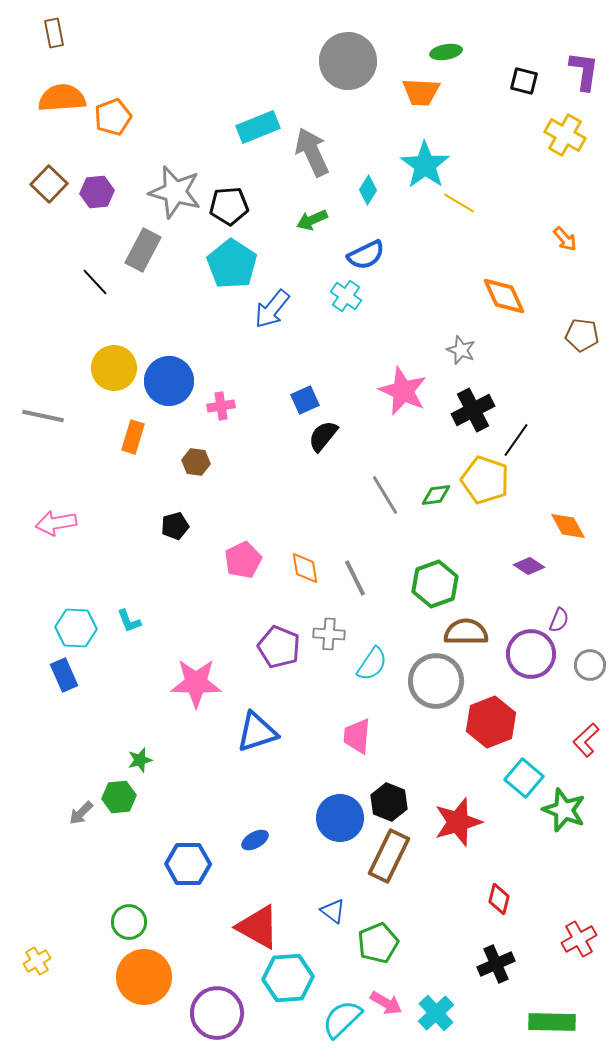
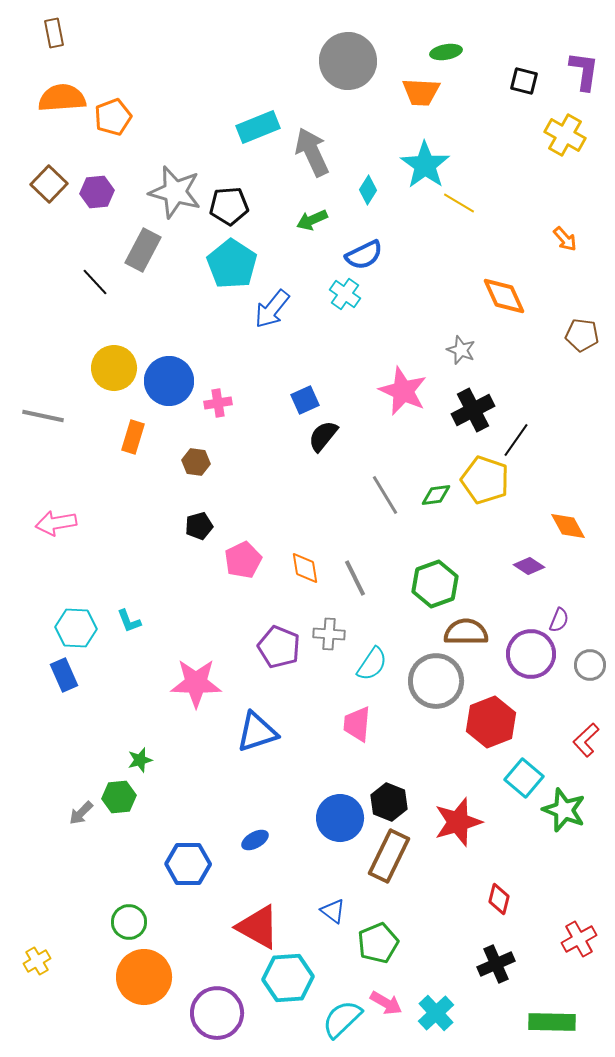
blue semicircle at (366, 255): moved 2 px left
cyan cross at (346, 296): moved 1 px left, 2 px up
pink cross at (221, 406): moved 3 px left, 3 px up
black pentagon at (175, 526): moved 24 px right
pink trapezoid at (357, 736): moved 12 px up
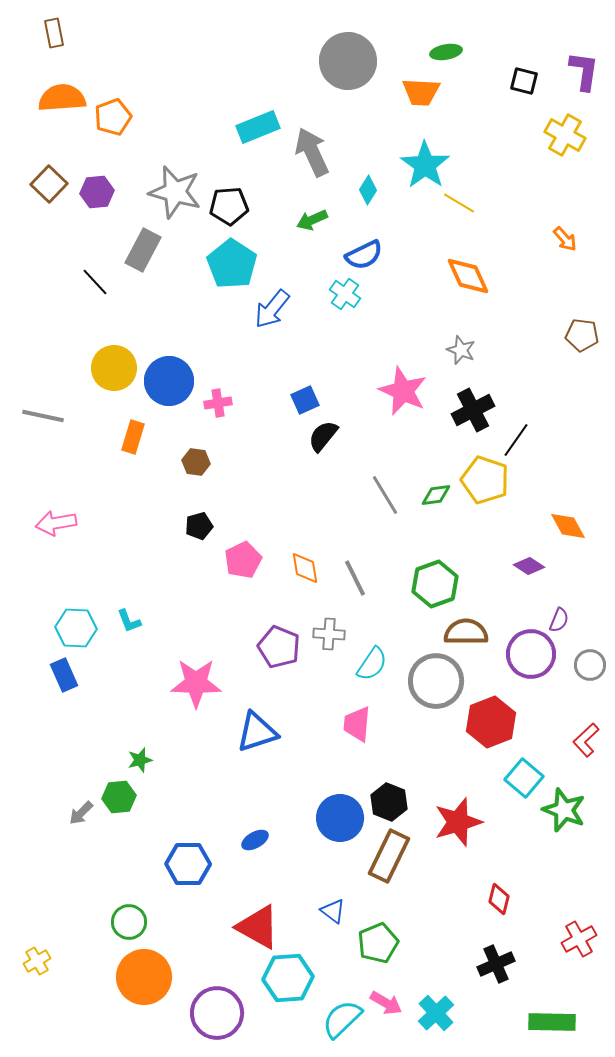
orange diamond at (504, 296): moved 36 px left, 20 px up
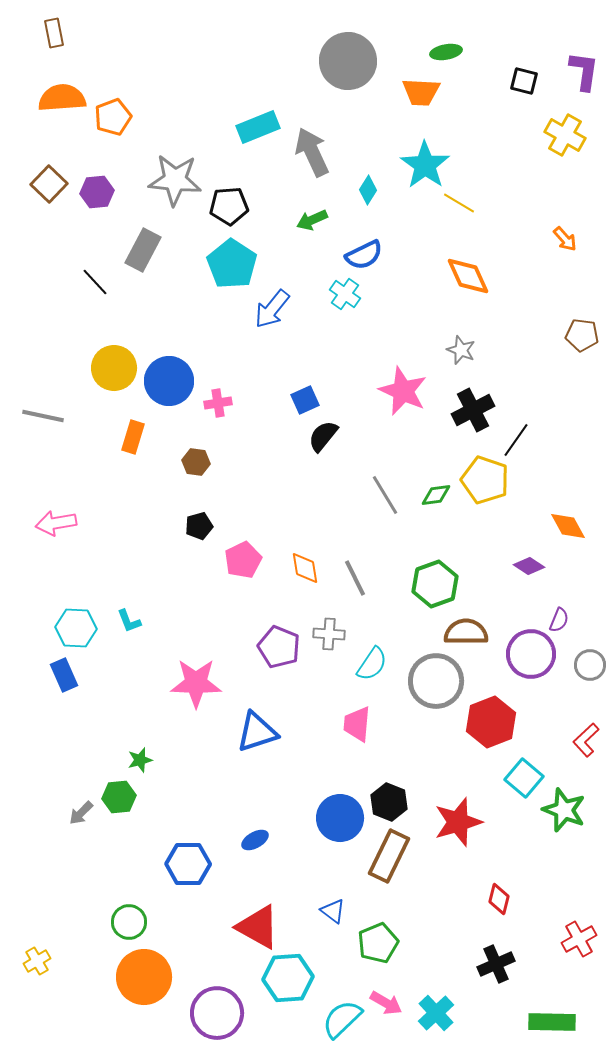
gray star at (175, 192): moved 12 px up; rotated 10 degrees counterclockwise
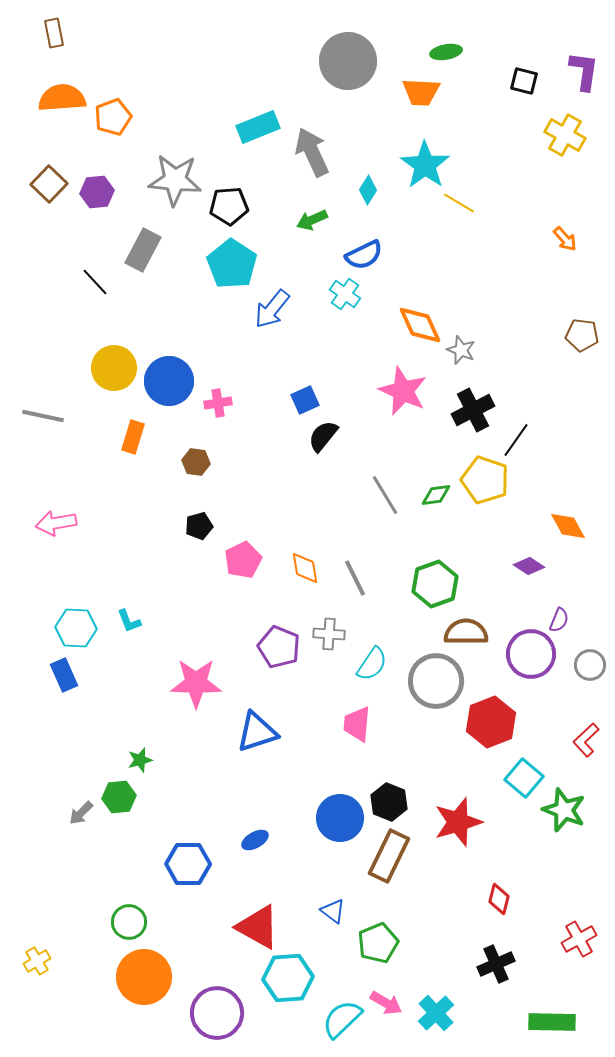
orange diamond at (468, 276): moved 48 px left, 49 px down
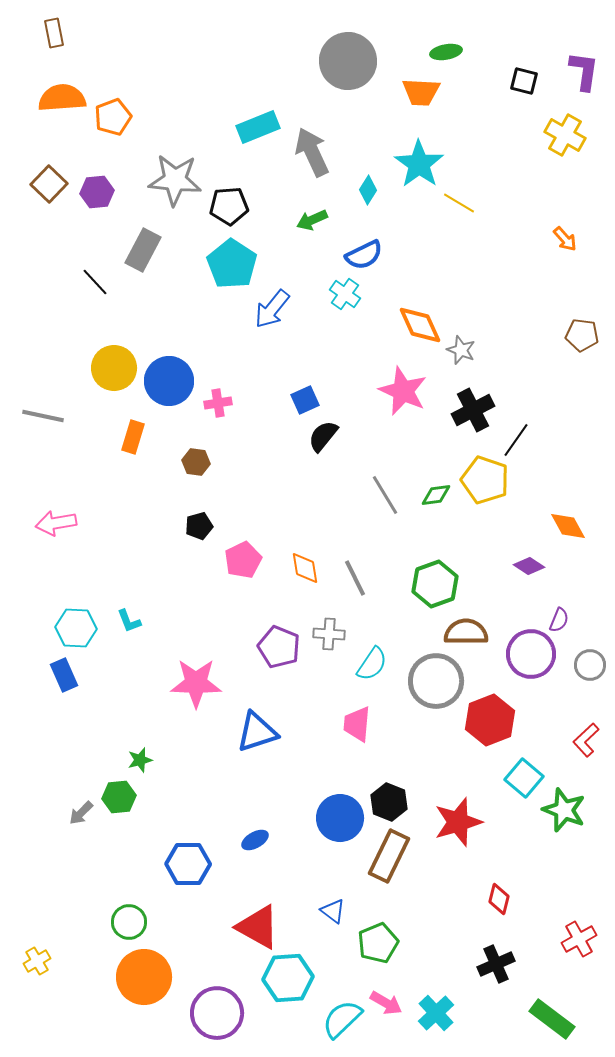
cyan star at (425, 165): moved 6 px left, 1 px up
red hexagon at (491, 722): moved 1 px left, 2 px up
green rectangle at (552, 1022): moved 3 px up; rotated 36 degrees clockwise
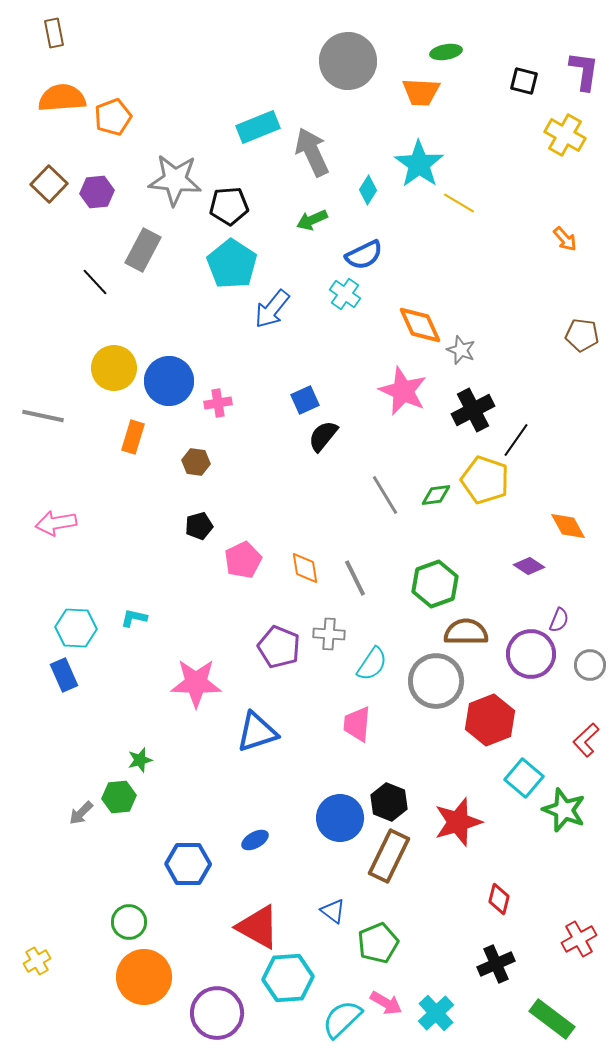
cyan L-shape at (129, 621): moved 5 px right, 3 px up; rotated 124 degrees clockwise
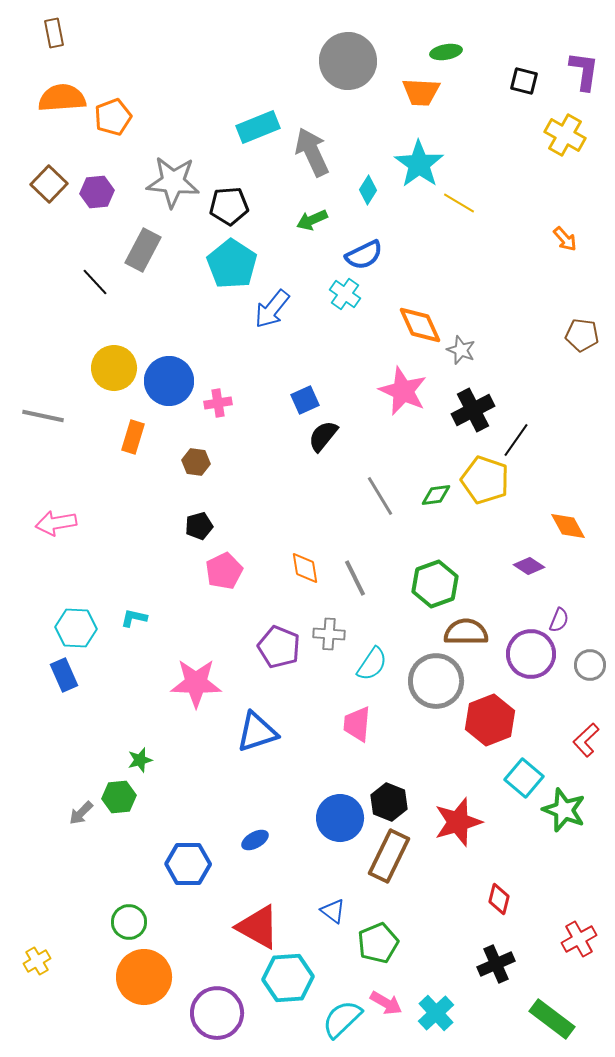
gray star at (175, 180): moved 2 px left, 2 px down
gray line at (385, 495): moved 5 px left, 1 px down
pink pentagon at (243, 560): moved 19 px left, 11 px down
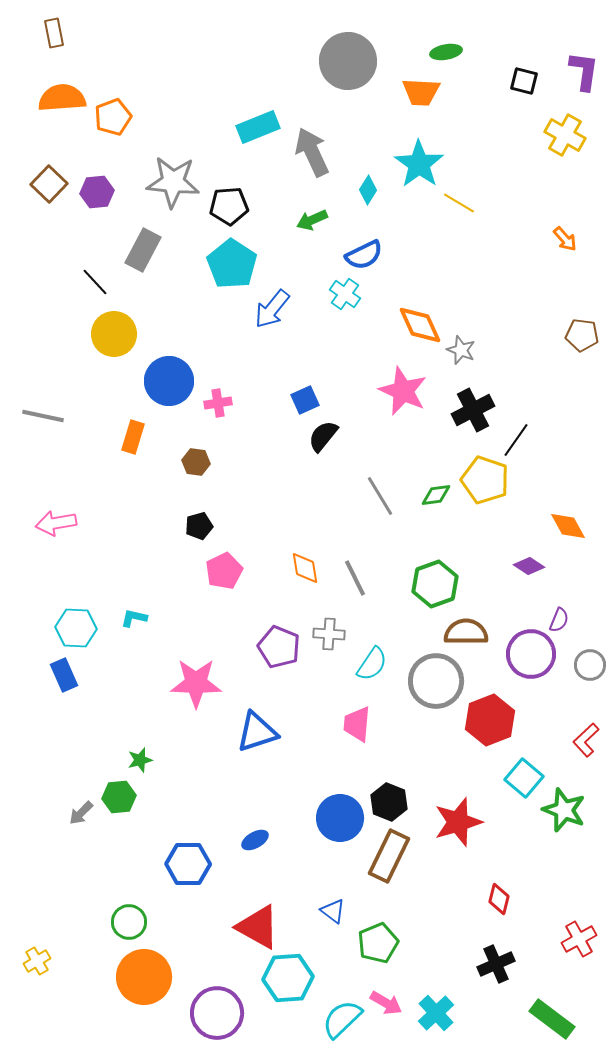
yellow circle at (114, 368): moved 34 px up
